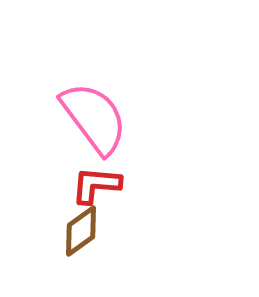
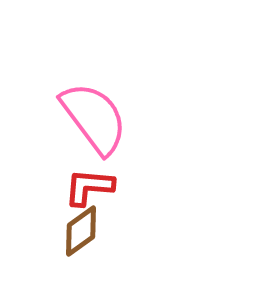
red L-shape: moved 7 px left, 2 px down
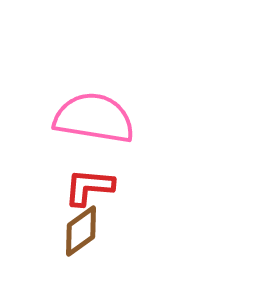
pink semicircle: rotated 44 degrees counterclockwise
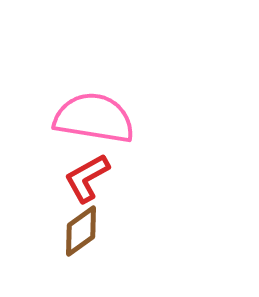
red L-shape: moved 2 px left, 9 px up; rotated 34 degrees counterclockwise
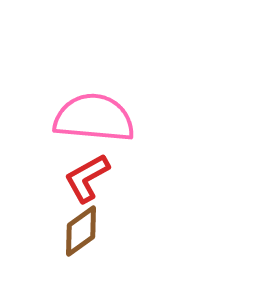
pink semicircle: rotated 4 degrees counterclockwise
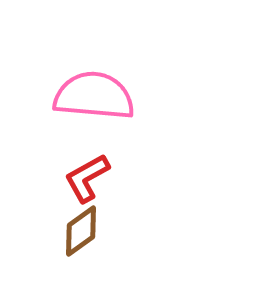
pink semicircle: moved 22 px up
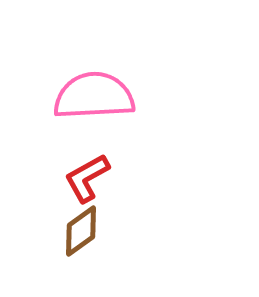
pink semicircle: rotated 8 degrees counterclockwise
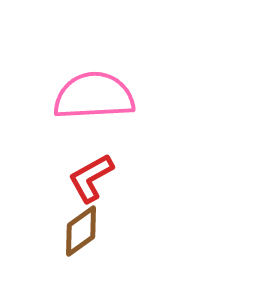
red L-shape: moved 4 px right
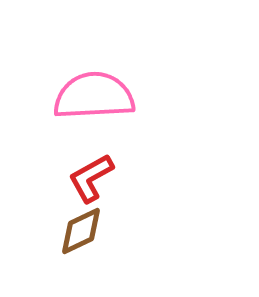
brown diamond: rotated 10 degrees clockwise
